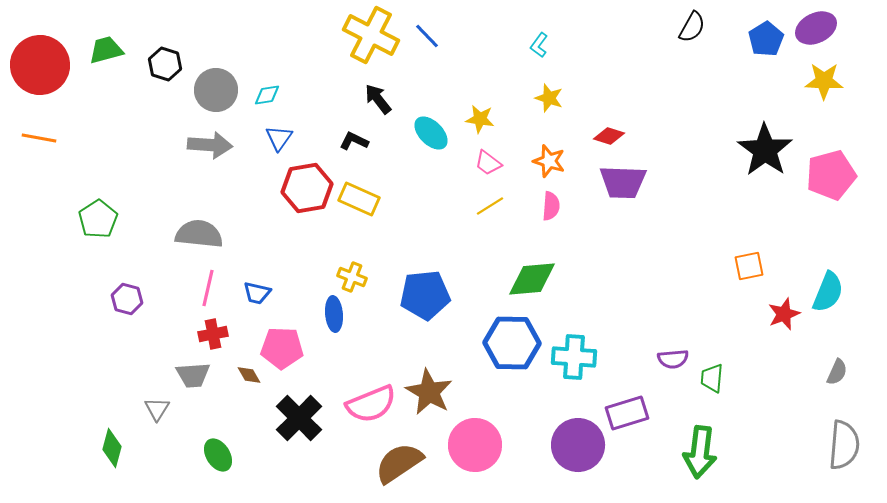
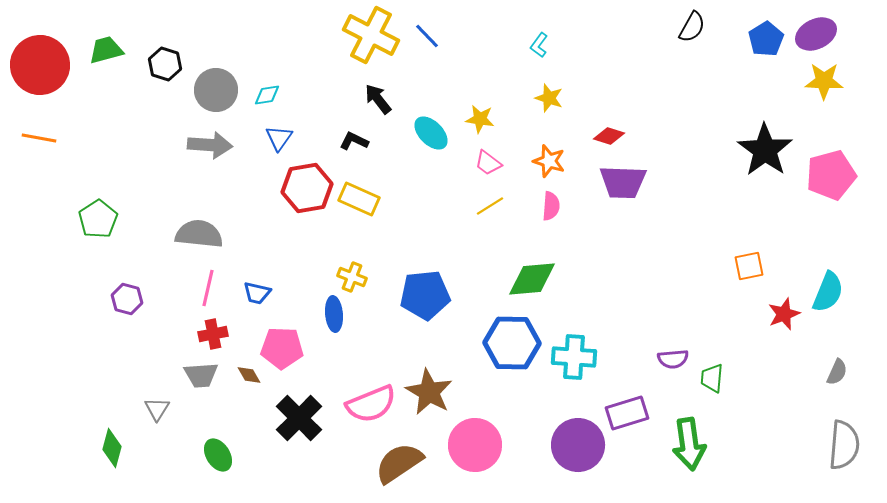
purple ellipse at (816, 28): moved 6 px down
gray trapezoid at (193, 375): moved 8 px right
green arrow at (700, 452): moved 11 px left, 8 px up; rotated 15 degrees counterclockwise
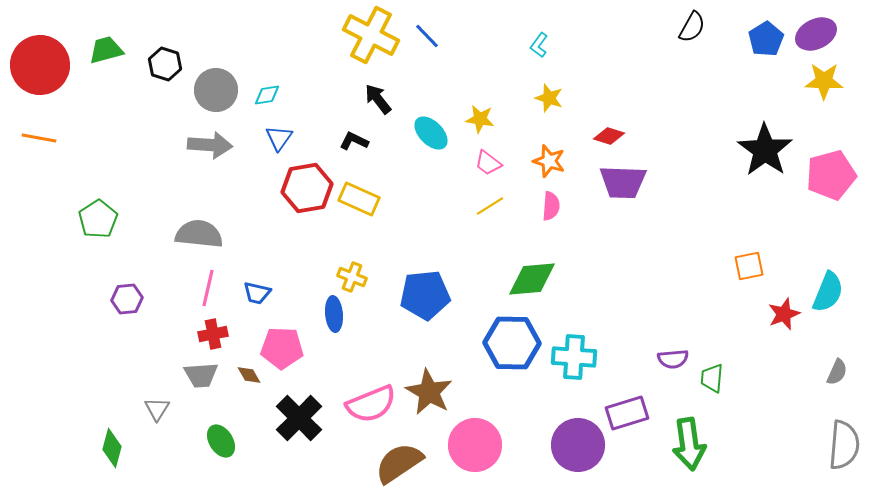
purple hexagon at (127, 299): rotated 20 degrees counterclockwise
green ellipse at (218, 455): moved 3 px right, 14 px up
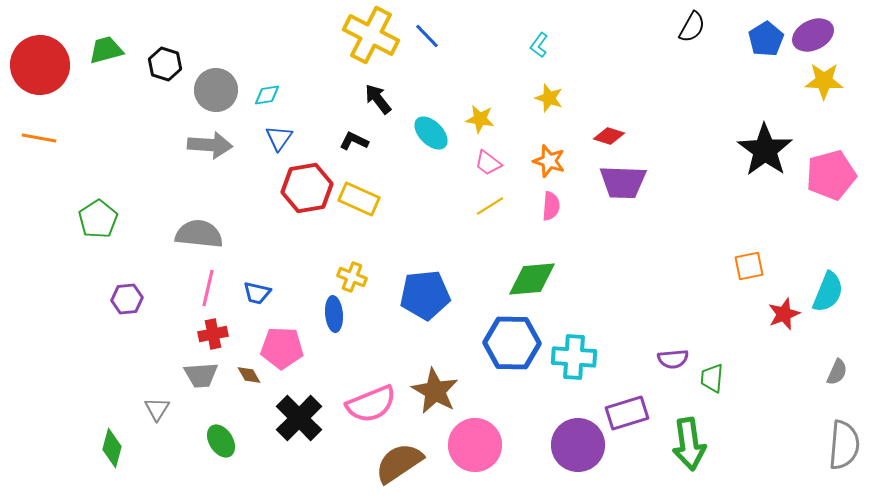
purple ellipse at (816, 34): moved 3 px left, 1 px down
brown star at (429, 392): moved 6 px right, 1 px up
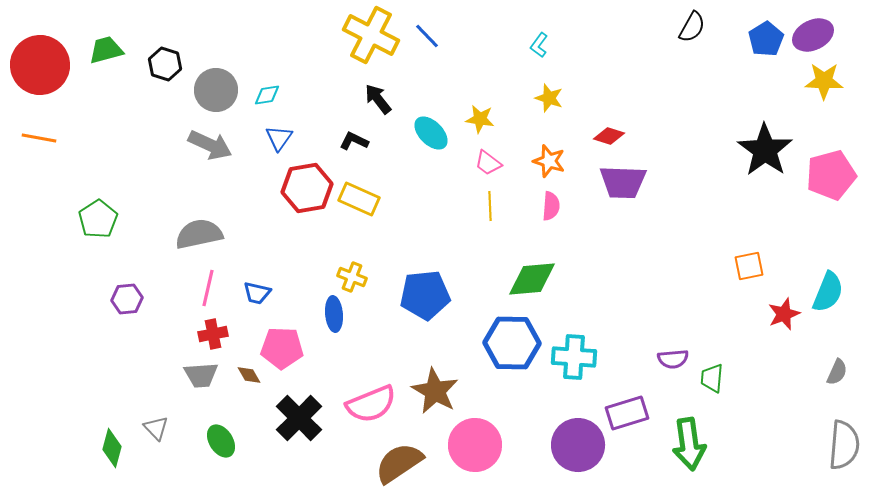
gray arrow at (210, 145): rotated 21 degrees clockwise
yellow line at (490, 206): rotated 60 degrees counterclockwise
gray semicircle at (199, 234): rotated 18 degrees counterclockwise
gray triangle at (157, 409): moved 1 px left, 19 px down; rotated 16 degrees counterclockwise
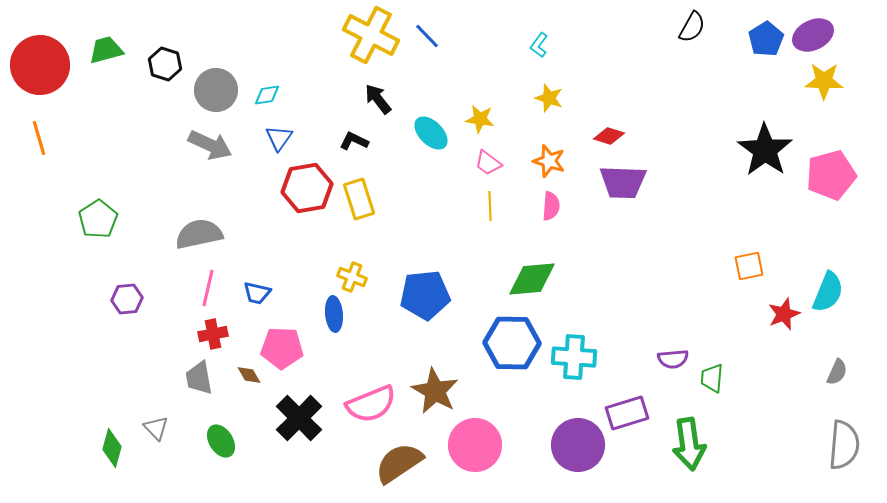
orange line at (39, 138): rotated 64 degrees clockwise
yellow rectangle at (359, 199): rotated 48 degrees clockwise
gray trapezoid at (201, 375): moved 2 px left, 3 px down; rotated 84 degrees clockwise
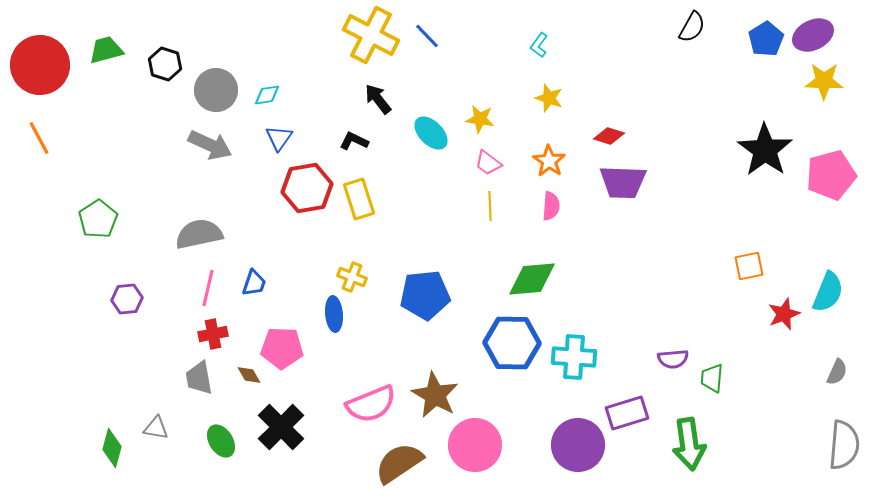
orange line at (39, 138): rotated 12 degrees counterclockwise
orange star at (549, 161): rotated 16 degrees clockwise
blue trapezoid at (257, 293): moved 3 px left, 10 px up; rotated 84 degrees counterclockwise
brown star at (435, 391): moved 4 px down
black cross at (299, 418): moved 18 px left, 9 px down
gray triangle at (156, 428): rotated 36 degrees counterclockwise
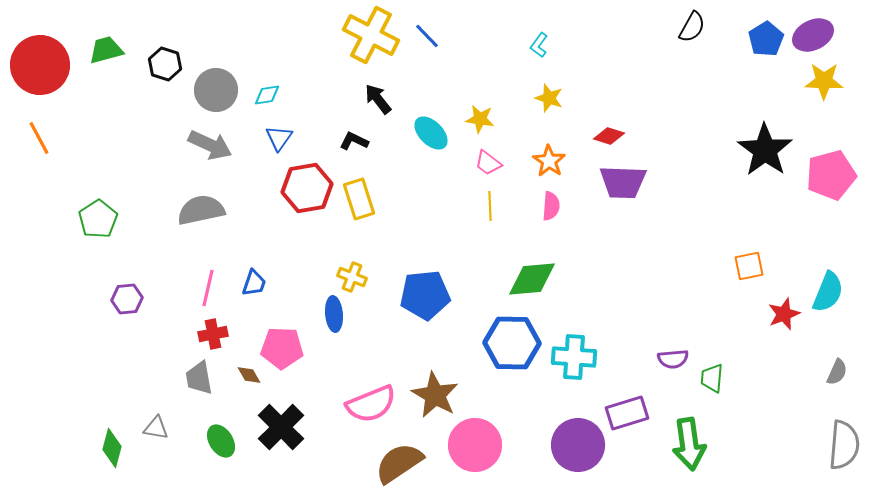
gray semicircle at (199, 234): moved 2 px right, 24 px up
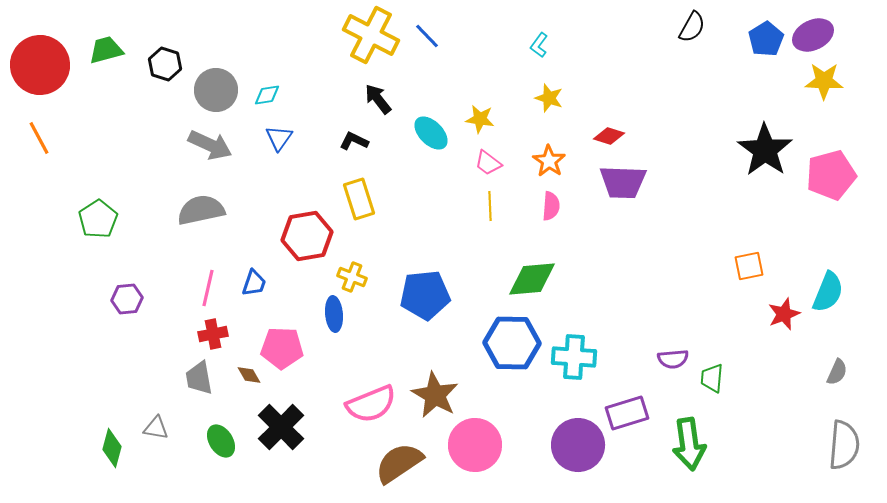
red hexagon at (307, 188): moved 48 px down
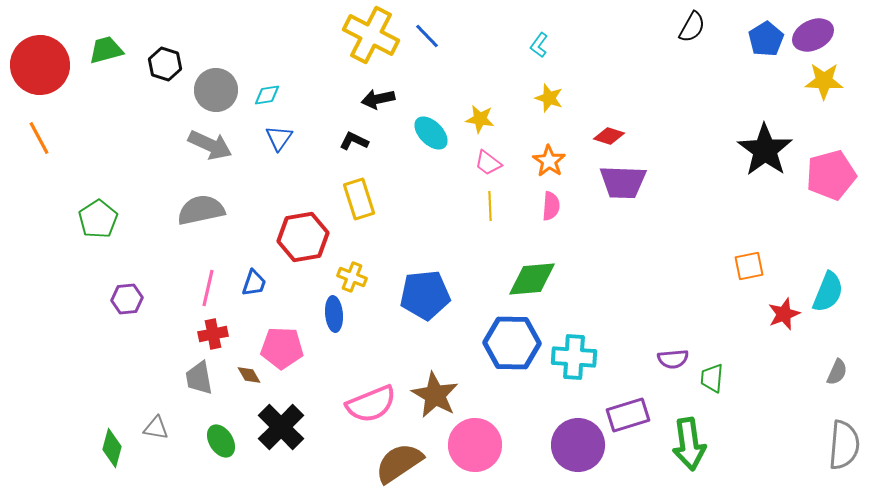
black arrow at (378, 99): rotated 64 degrees counterclockwise
red hexagon at (307, 236): moved 4 px left, 1 px down
purple rectangle at (627, 413): moved 1 px right, 2 px down
